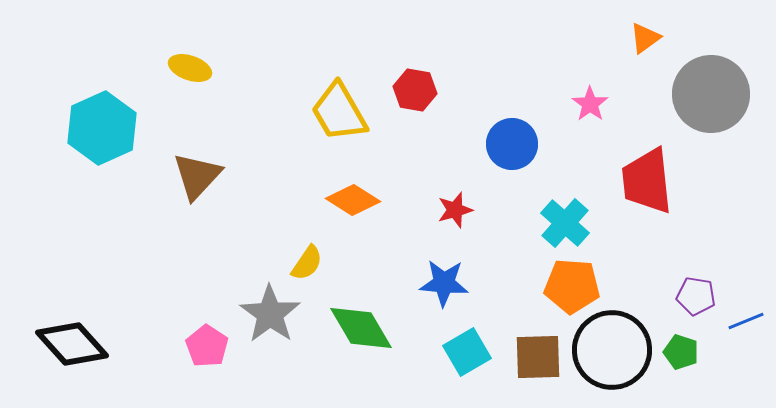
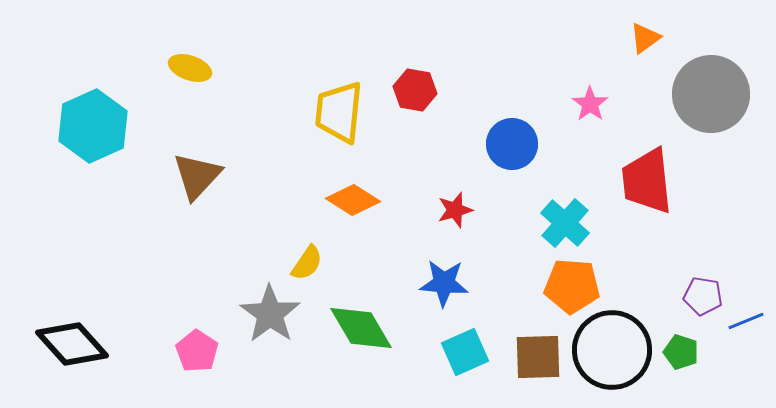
yellow trapezoid: rotated 36 degrees clockwise
cyan hexagon: moved 9 px left, 2 px up
purple pentagon: moved 7 px right
pink pentagon: moved 10 px left, 5 px down
cyan square: moved 2 px left; rotated 6 degrees clockwise
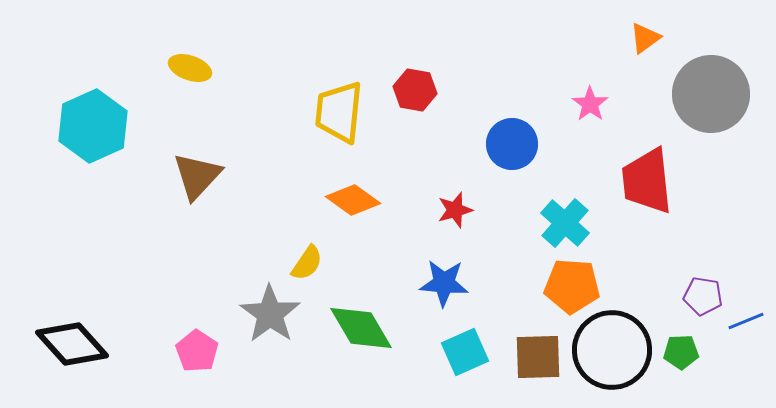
orange diamond: rotated 4 degrees clockwise
green pentagon: rotated 20 degrees counterclockwise
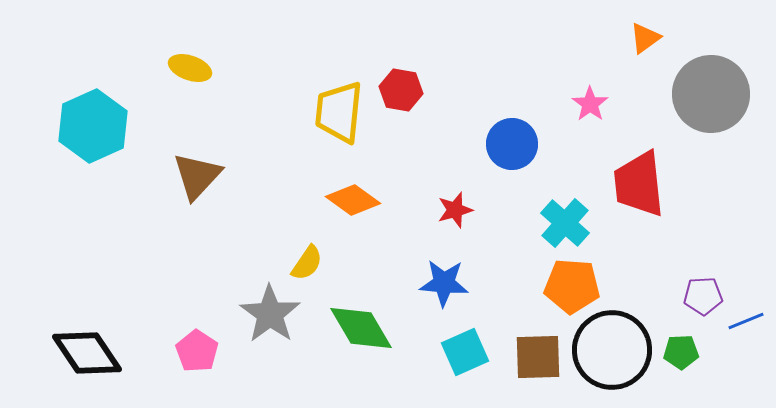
red hexagon: moved 14 px left
red trapezoid: moved 8 px left, 3 px down
purple pentagon: rotated 12 degrees counterclockwise
black diamond: moved 15 px right, 9 px down; rotated 8 degrees clockwise
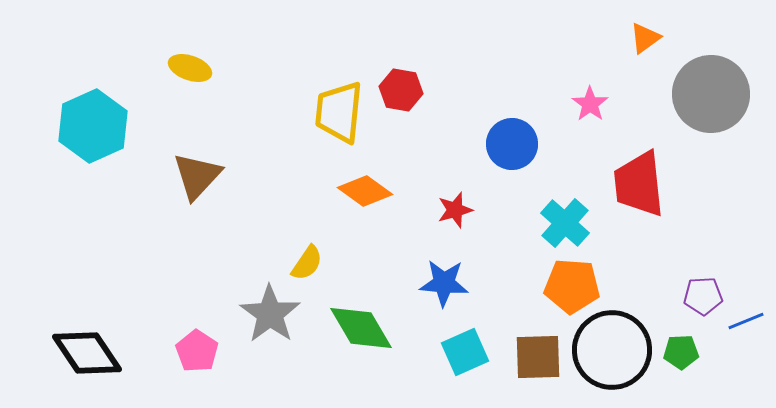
orange diamond: moved 12 px right, 9 px up
